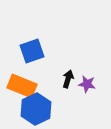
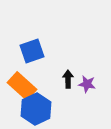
black arrow: rotated 18 degrees counterclockwise
orange rectangle: rotated 20 degrees clockwise
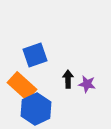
blue square: moved 3 px right, 4 px down
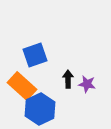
blue hexagon: moved 4 px right
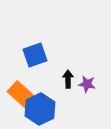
orange rectangle: moved 9 px down
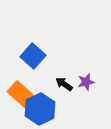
blue square: moved 2 px left, 1 px down; rotated 30 degrees counterclockwise
black arrow: moved 4 px left, 5 px down; rotated 54 degrees counterclockwise
purple star: moved 1 px left, 2 px up; rotated 24 degrees counterclockwise
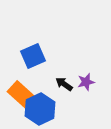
blue square: rotated 25 degrees clockwise
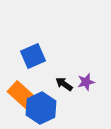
blue hexagon: moved 1 px right, 1 px up
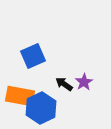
purple star: moved 2 px left; rotated 18 degrees counterclockwise
orange rectangle: moved 2 px left, 1 px down; rotated 32 degrees counterclockwise
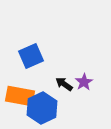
blue square: moved 2 px left
blue hexagon: moved 1 px right
